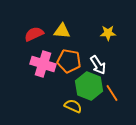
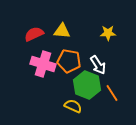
green hexagon: moved 2 px left, 1 px up
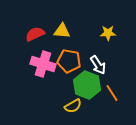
red semicircle: moved 1 px right
yellow semicircle: rotated 126 degrees clockwise
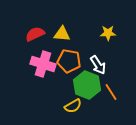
yellow triangle: moved 3 px down
orange line: moved 1 px left, 1 px up
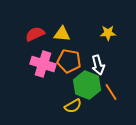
white arrow: rotated 18 degrees clockwise
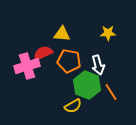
red semicircle: moved 8 px right, 19 px down
pink cross: moved 16 px left, 2 px down; rotated 35 degrees counterclockwise
